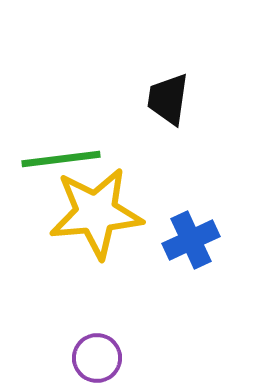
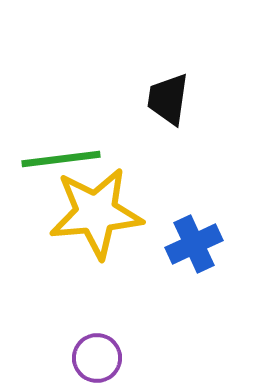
blue cross: moved 3 px right, 4 px down
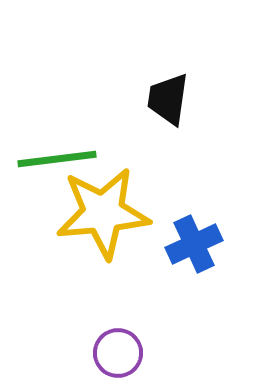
green line: moved 4 px left
yellow star: moved 7 px right
purple circle: moved 21 px right, 5 px up
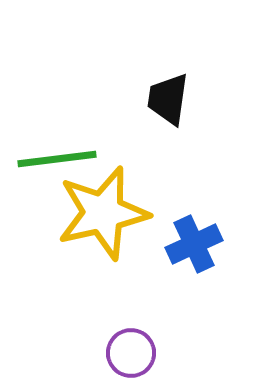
yellow star: rotated 8 degrees counterclockwise
purple circle: moved 13 px right
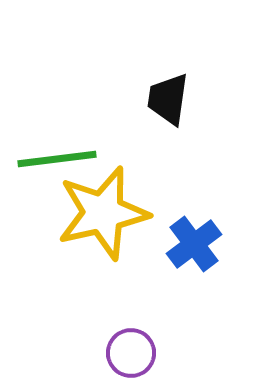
blue cross: rotated 12 degrees counterclockwise
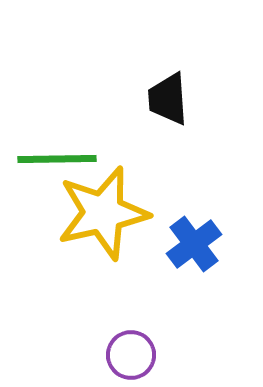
black trapezoid: rotated 12 degrees counterclockwise
green line: rotated 6 degrees clockwise
purple circle: moved 2 px down
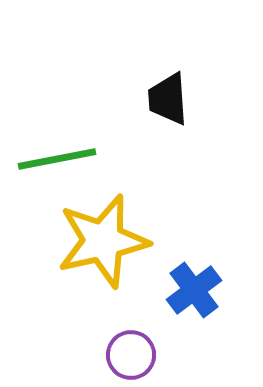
green line: rotated 10 degrees counterclockwise
yellow star: moved 28 px down
blue cross: moved 46 px down
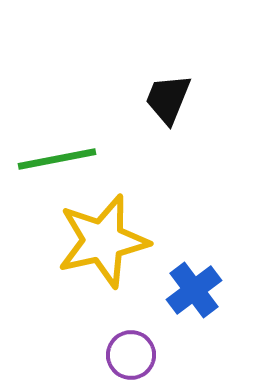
black trapezoid: rotated 26 degrees clockwise
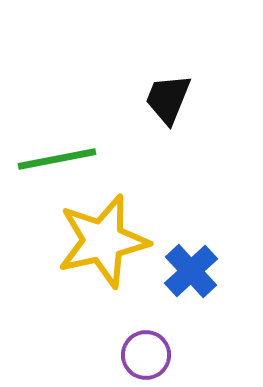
blue cross: moved 3 px left, 19 px up; rotated 6 degrees counterclockwise
purple circle: moved 15 px right
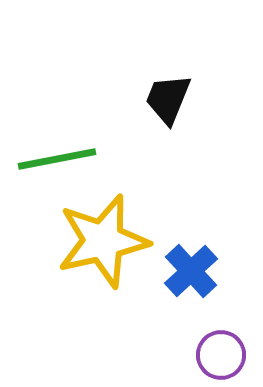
purple circle: moved 75 px right
